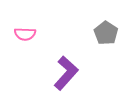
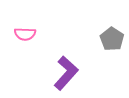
gray pentagon: moved 6 px right, 6 px down
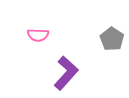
pink semicircle: moved 13 px right, 1 px down
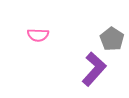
purple L-shape: moved 28 px right, 4 px up
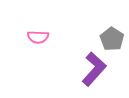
pink semicircle: moved 2 px down
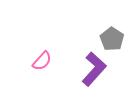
pink semicircle: moved 4 px right, 24 px down; rotated 50 degrees counterclockwise
